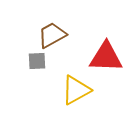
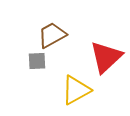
red triangle: rotated 45 degrees counterclockwise
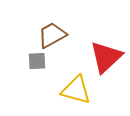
yellow triangle: rotated 44 degrees clockwise
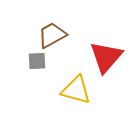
red triangle: rotated 6 degrees counterclockwise
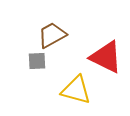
red triangle: rotated 45 degrees counterclockwise
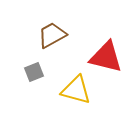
red triangle: rotated 12 degrees counterclockwise
gray square: moved 3 px left, 11 px down; rotated 18 degrees counterclockwise
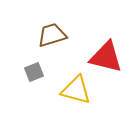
brown trapezoid: rotated 12 degrees clockwise
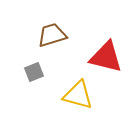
yellow triangle: moved 2 px right, 5 px down
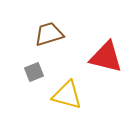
brown trapezoid: moved 3 px left, 1 px up
yellow triangle: moved 11 px left
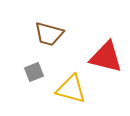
brown trapezoid: rotated 148 degrees counterclockwise
yellow triangle: moved 4 px right, 6 px up
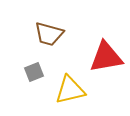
red triangle: rotated 24 degrees counterclockwise
yellow triangle: moved 1 px left, 1 px down; rotated 28 degrees counterclockwise
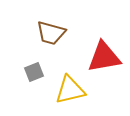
brown trapezoid: moved 2 px right, 1 px up
red triangle: moved 2 px left
